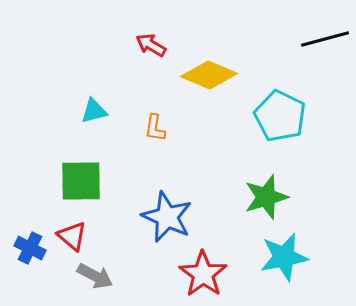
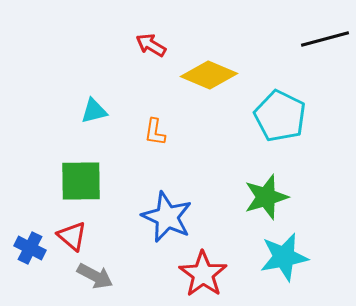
orange L-shape: moved 4 px down
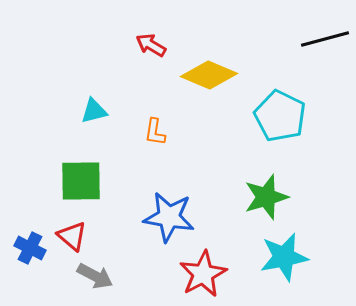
blue star: moved 2 px right; rotated 15 degrees counterclockwise
red star: rotated 9 degrees clockwise
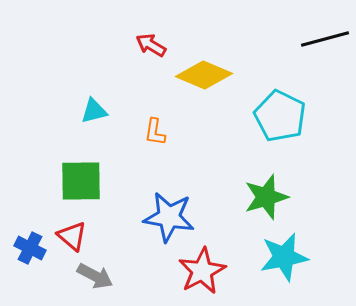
yellow diamond: moved 5 px left
red star: moved 1 px left, 3 px up
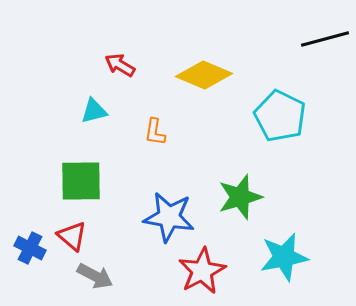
red arrow: moved 31 px left, 20 px down
green star: moved 26 px left
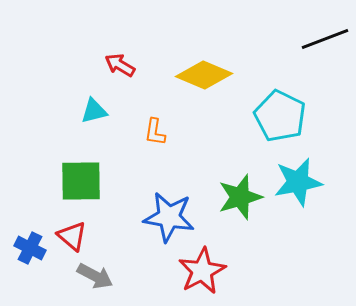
black line: rotated 6 degrees counterclockwise
cyan star: moved 14 px right, 75 px up
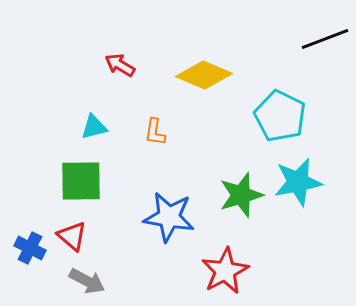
cyan triangle: moved 16 px down
green star: moved 1 px right, 2 px up
red star: moved 23 px right
gray arrow: moved 8 px left, 5 px down
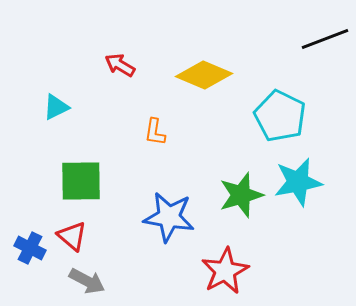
cyan triangle: moved 38 px left, 20 px up; rotated 12 degrees counterclockwise
